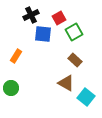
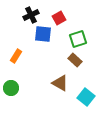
green square: moved 4 px right, 7 px down; rotated 12 degrees clockwise
brown triangle: moved 6 px left
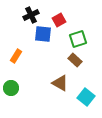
red square: moved 2 px down
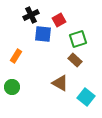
green circle: moved 1 px right, 1 px up
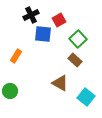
green square: rotated 24 degrees counterclockwise
green circle: moved 2 px left, 4 px down
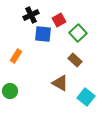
green square: moved 6 px up
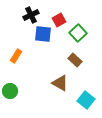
cyan square: moved 3 px down
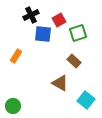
green square: rotated 24 degrees clockwise
brown rectangle: moved 1 px left, 1 px down
green circle: moved 3 px right, 15 px down
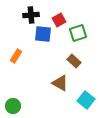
black cross: rotated 21 degrees clockwise
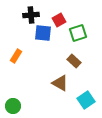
blue square: moved 1 px up
cyan square: rotated 18 degrees clockwise
